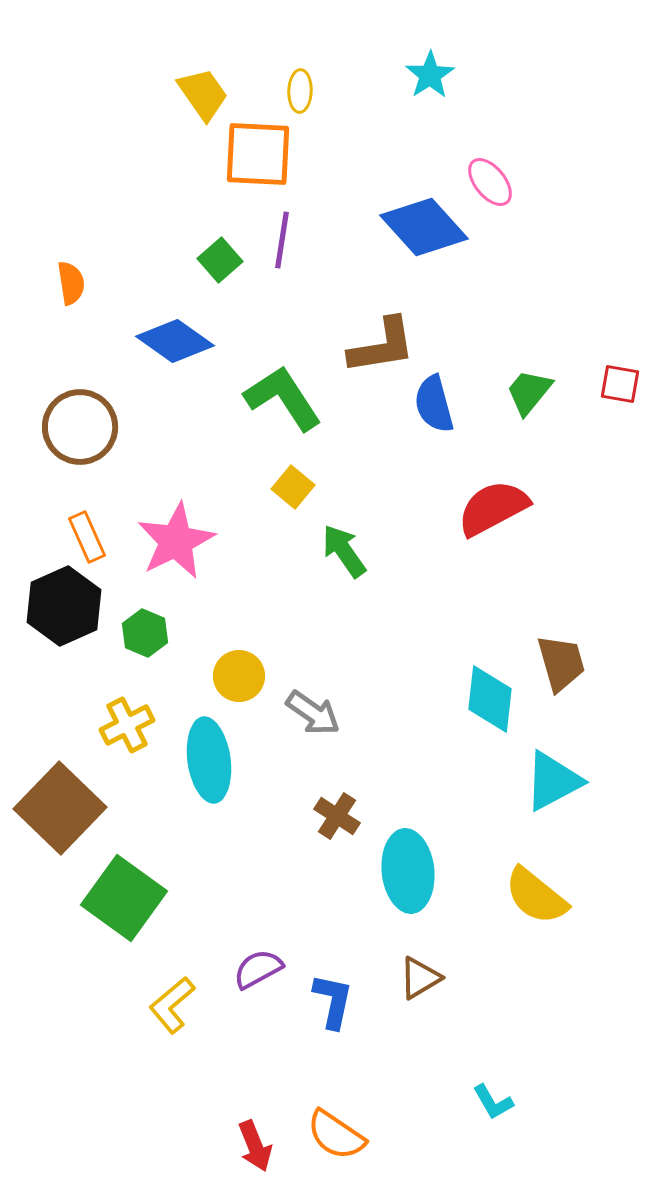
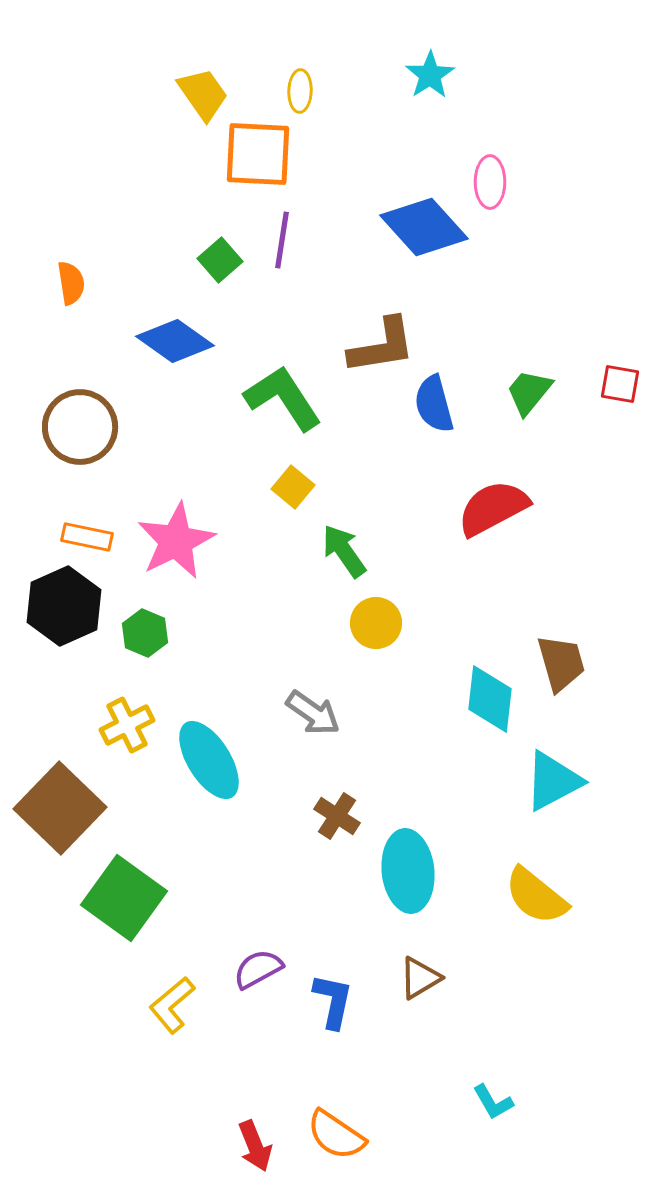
pink ellipse at (490, 182): rotated 39 degrees clockwise
orange rectangle at (87, 537): rotated 54 degrees counterclockwise
yellow circle at (239, 676): moved 137 px right, 53 px up
cyan ellipse at (209, 760): rotated 24 degrees counterclockwise
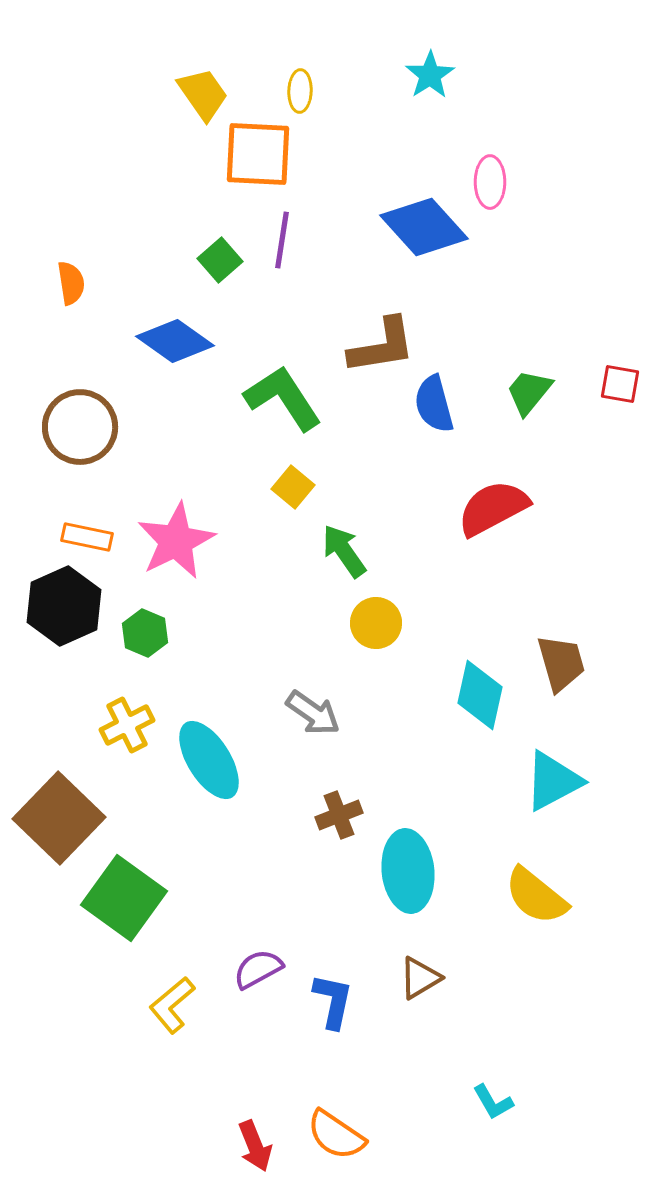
cyan diamond at (490, 699): moved 10 px left, 4 px up; rotated 6 degrees clockwise
brown square at (60, 808): moved 1 px left, 10 px down
brown cross at (337, 816): moved 2 px right, 1 px up; rotated 36 degrees clockwise
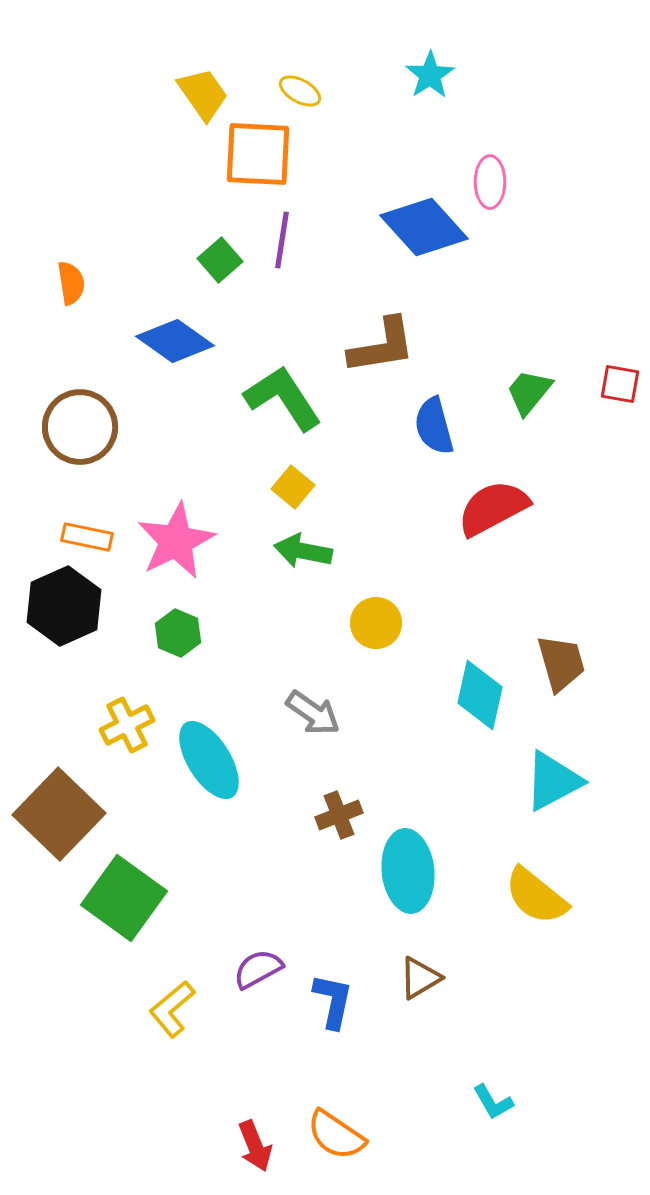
yellow ellipse at (300, 91): rotated 63 degrees counterclockwise
blue semicircle at (434, 404): moved 22 px down
green arrow at (344, 551): moved 41 px left; rotated 44 degrees counterclockwise
green hexagon at (145, 633): moved 33 px right
brown square at (59, 818): moved 4 px up
yellow L-shape at (172, 1005): moved 4 px down
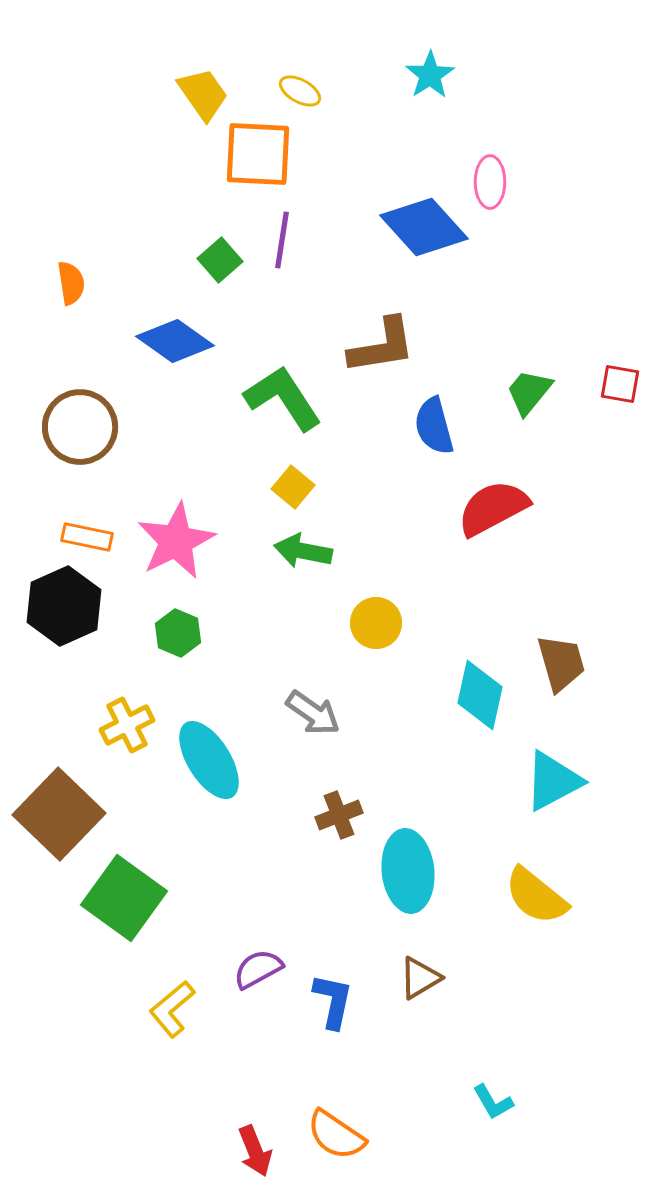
red arrow at (255, 1146): moved 5 px down
